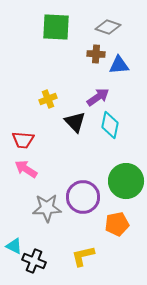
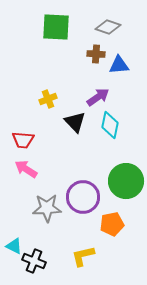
orange pentagon: moved 5 px left
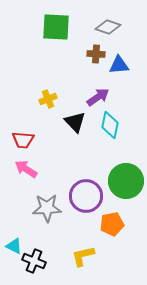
purple circle: moved 3 px right, 1 px up
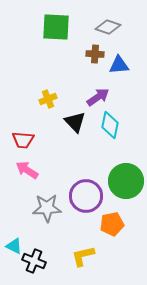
brown cross: moved 1 px left
pink arrow: moved 1 px right, 1 px down
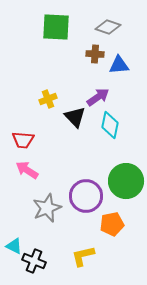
black triangle: moved 5 px up
gray star: rotated 20 degrees counterclockwise
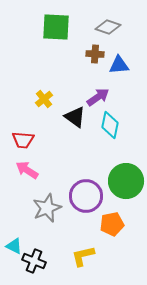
yellow cross: moved 4 px left; rotated 18 degrees counterclockwise
black triangle: rotated 10 degrees counterclockwise
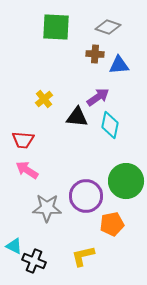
black triangle: moved 2 px right; rotated 30 degrees counterclockwise
gray star: rotated 24 degrees clockwise
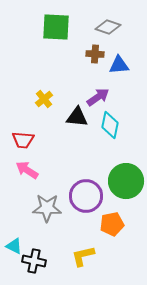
black cross: rotated 10 degrees counterclockwise
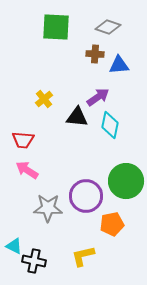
gray star: moved 1 px right
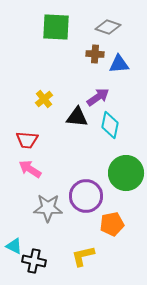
blue triangle: moved 1 px up
red trapezoid: moved 4 px right
pink arrow: moved 3 px right, 1 px up
green circle: moved 8 px up
